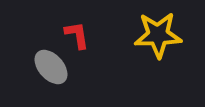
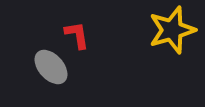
yellow star: moved 14 px right, 5 px up; rotated 15 degrees counterclockwise
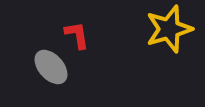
yellow star: moved 3 px left, 1 px up
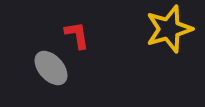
gray ellipse: moved 1 px down
